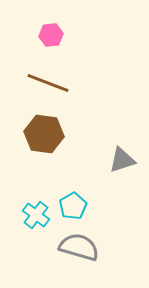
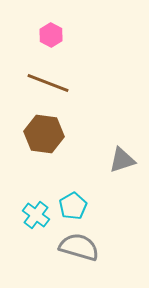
pink hexagon: rotated 25 degrees counterclockwise
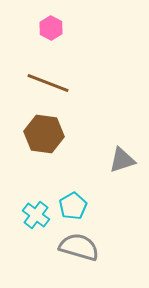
pink hexagon: moved 7 px up
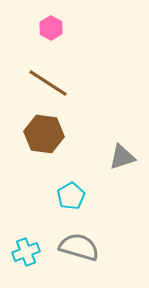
brown line: rotated 12 degrees clockwise
gray triangle: moved 3 px up
cyan pentagon: moved 2 px left, 10 px up
cyan cross: moved 10 px left, 37 px down; rotated 32 degrees clockwise
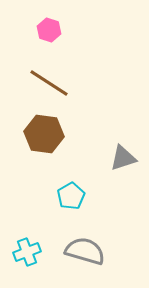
pink hexagon: moved 2 px left, 2 px down; rotated 10 degrees counterclockwise
brown line: moved 1 px right
gray triangle: moved 1 px right, 1 px down
gray semicircle: moved 6 px right, 4 px down
cyan cross: moved 1 px right
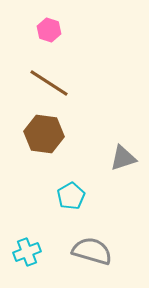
gray semicircle: moved 7 px right
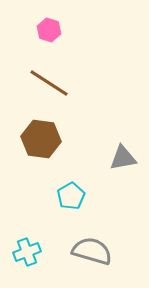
brown hexagon: moved 3 px left, 5 px down
gray triangle: rotated 8 degrees clockwise
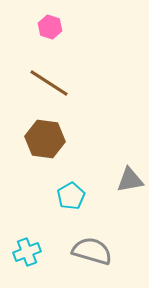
pink hexagon: moved 1 px right, 3 px up
brown hexagon: moved 4 px right
gray triangle: moved 7 px right, 22 px down
